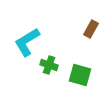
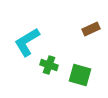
brown rectangle: rotated 36 degrees clockwise
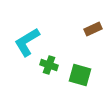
brown rectangle: moved 2 px right
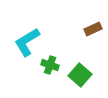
green cross: moved 1 px right
green square: rotated 25 degrees clockwise
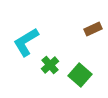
cyan L-shape: moved 1 px left
green cross: rotated 30 degrees clockwise
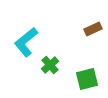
cyan L-shape: rotated 8 degrees counterclockwise
green square: moved 7 px right, 4 px down; rotated 35 degrees clockwise
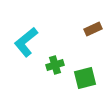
green cross: moved 5 px right; rotated 24 degrees clockwise
green square: moved 2 px left, 1 px up
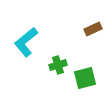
green cross: moved 3 px right
